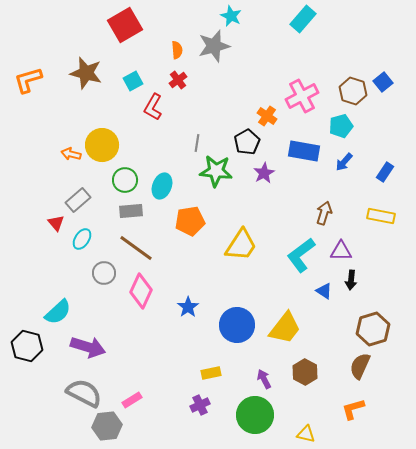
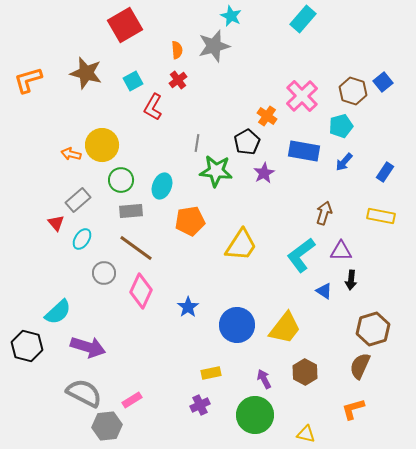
pink cross at (302, 96): rotated 16 degrees counterclockwise
green circle at (125, 180): moved 4 px left
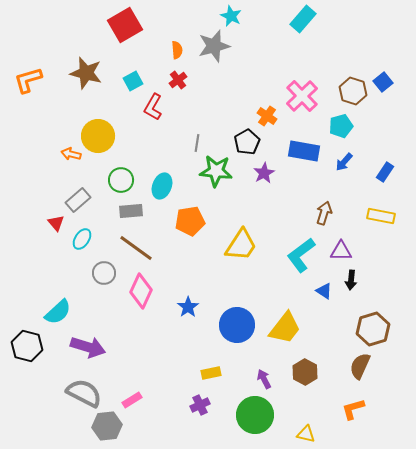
yellow circle at (102, 145): moved 4 px left, 9 px up
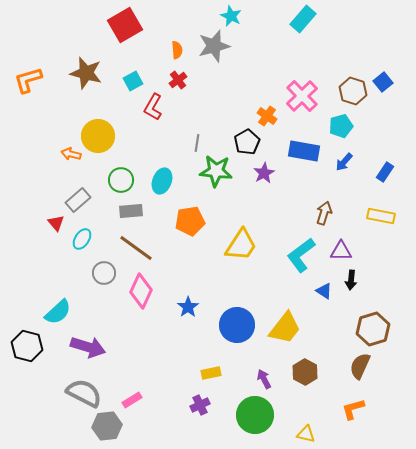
cyan ellipse at (162, 186): moved 5 px up
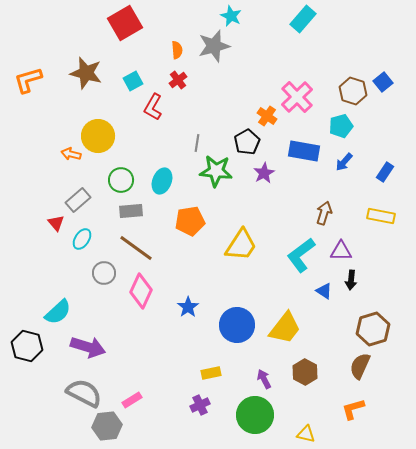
red square at (125, 25): moved 2 px up
pink cross at (302, 96): moved 5 px left, 1 px down
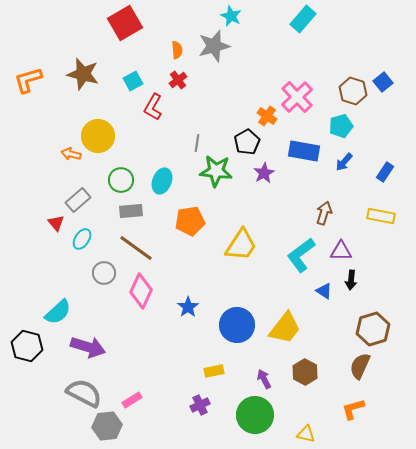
brown star at (86, 73): moved 3 px left, 1 px down
yellow rectangle at (211, 373): moved 3 px right, 2 px up
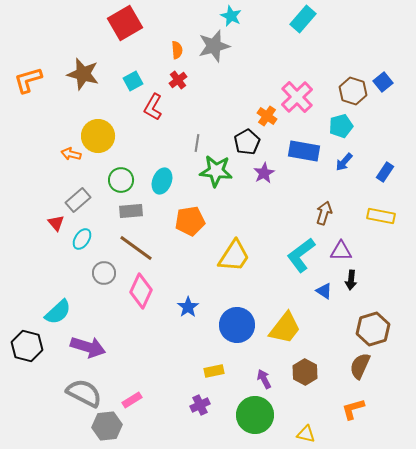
yellow trapezoid at (241, 245): moved 7 px left, 11 px down
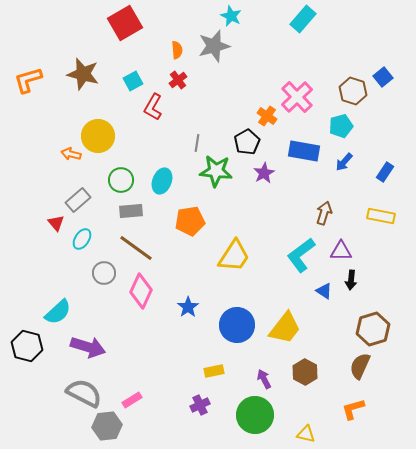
blue square at (383, 82): moved 5 px up
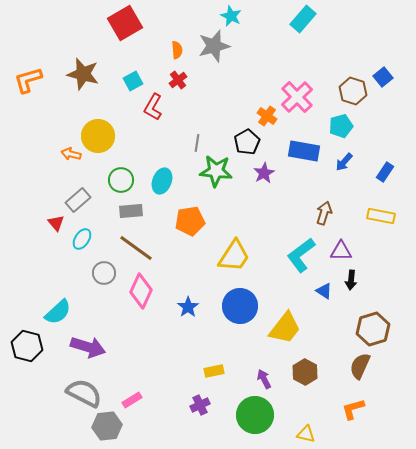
blue circle at (237, 325): moved 3 px right, 19 px up
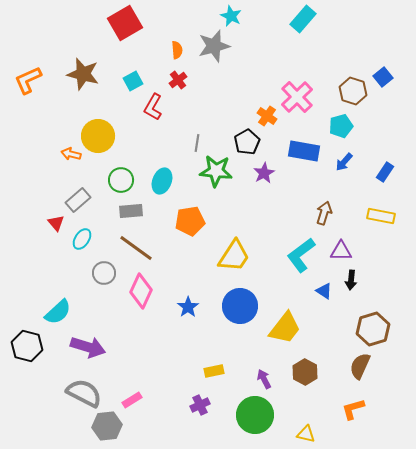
orange L-shape at (28, 80): rotated 8 degrees counterclockwise
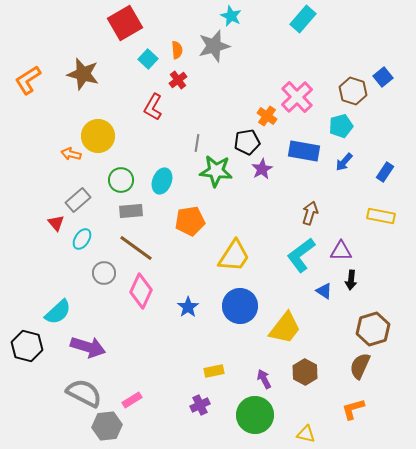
orange L-shape at (28, 80): rotated 8 degrees counterclockwise
cyan square at (133, 81): moved 15 px right, 22 px up; rotated 18 degrees counterclockwise
black pentagon at (247, 142): rotated 20 degrees clockwise
purple star at (264, 173): moved 2 px left, 4 px up
brown arrow at (324, 213): moved 14 px left
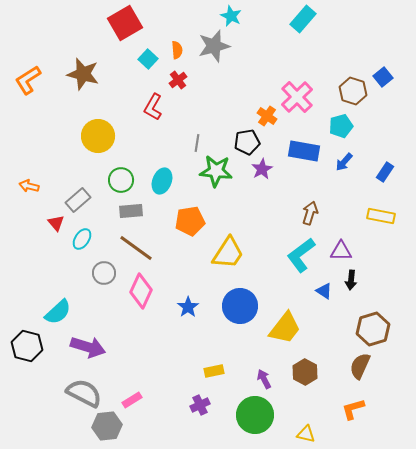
orange arrow at (71, 154): moved 42 px left, 32 px down
yellow trapezoid at (234, 256): moved 6 px left, 3 px up
